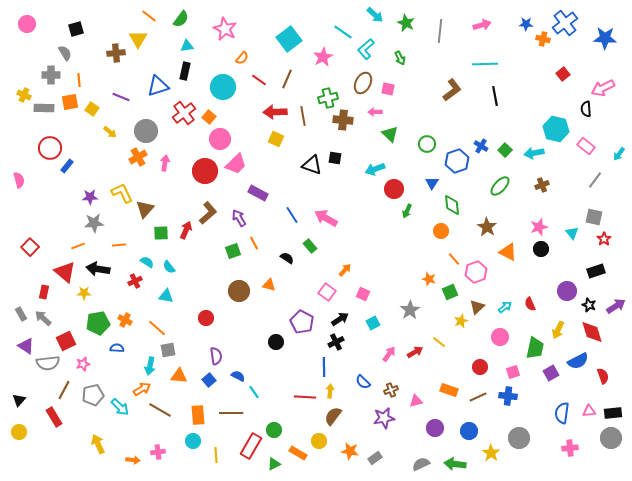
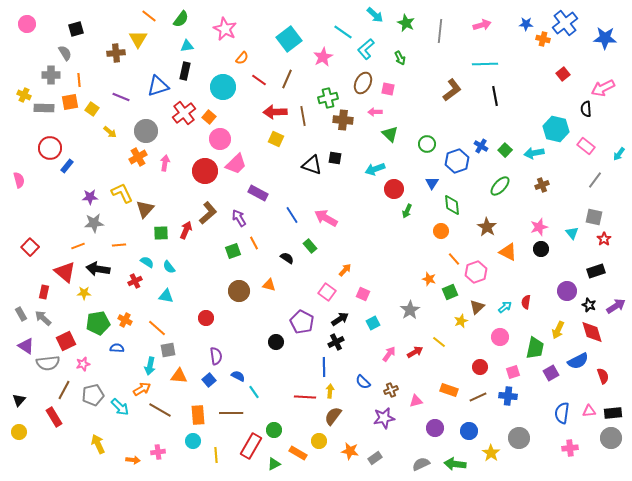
red semicircle at (530, 304): moved 4 px left, 2 px up; rotated 32 degrees clockwise
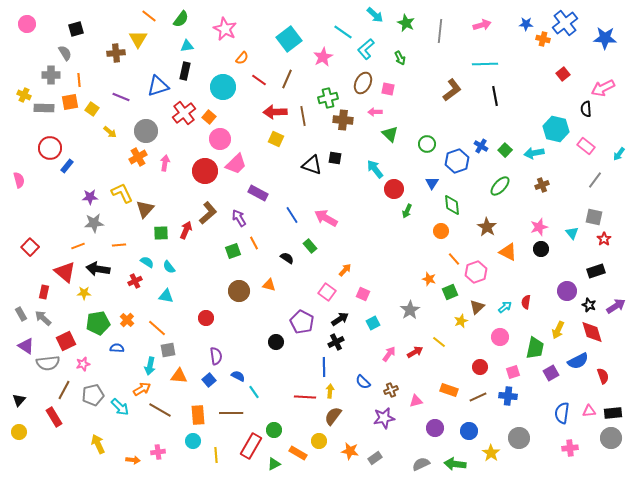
cyan arrow at (375, 169): rotated 72 degrees clockwise
orange cross at (125, 320): moved 2 px right; rotated 16 degrees clockwise
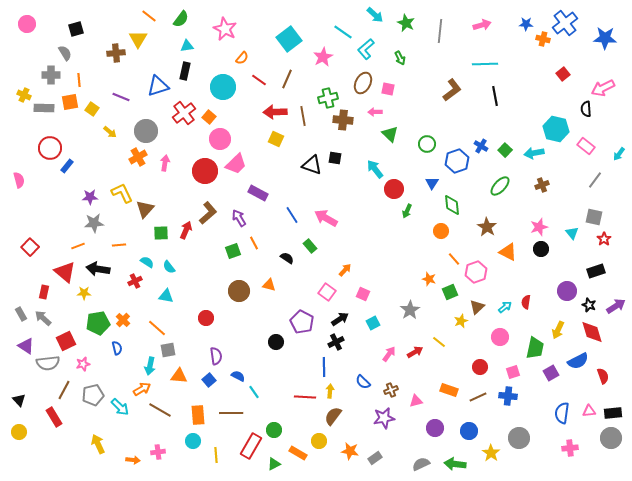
orange cross at (127, 320): moved 4 px left
blue semicircle at (117, 348): rotated 72 degrees clockwise
black triangle at (19, 400): rotated 24 degrees counterclockwise
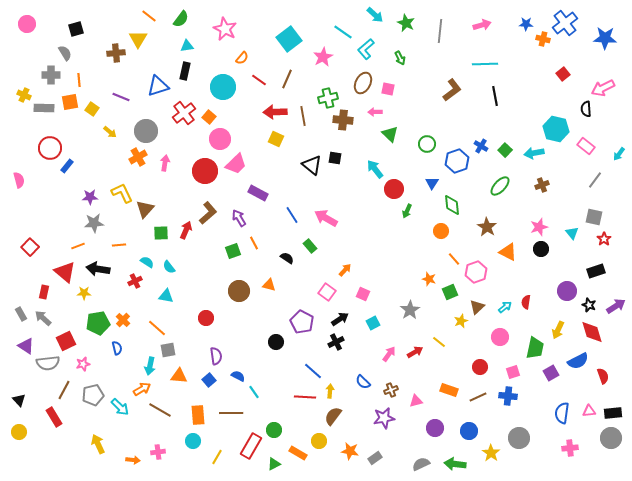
black triangle at (312, 165): rotated 20 degrees clockwise
blue line at (324, 367): moved 11 px left, 4 px down; rotated 48 degrees counterclockwise
yellow line at (216, 455): moved 1 px right, 2 px down; rotated 35 degrees clockwise
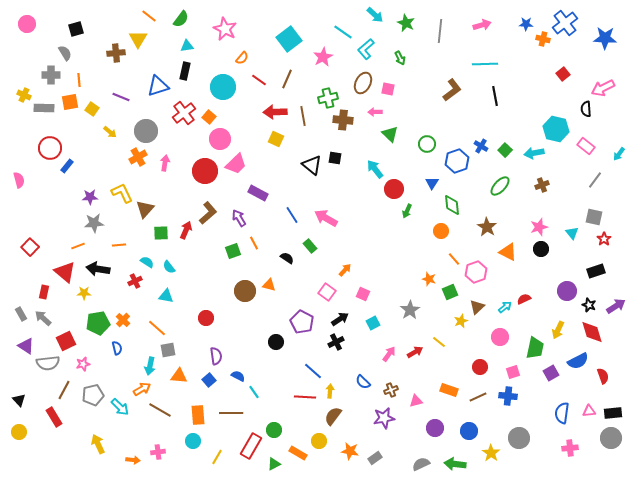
brown circle at (239, 291): moved 6 px right
red semicircle at (526, 302): moved 2 px left, 3 px up; rotated 56 degrees clockwise
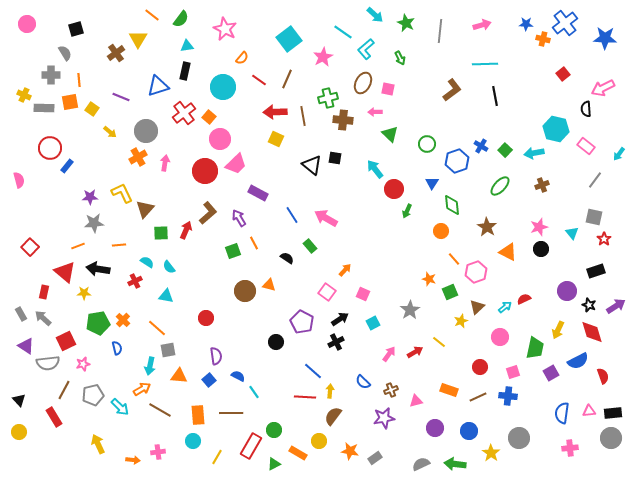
orange line at (149, 16): moved 3 px right, 1 px up
brown cross at (116, 53): rotated 30 degrees counterclockwise
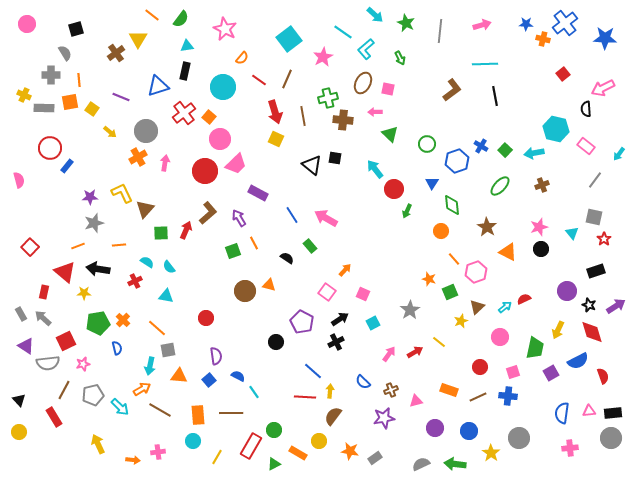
red arrow at (275, 112): rotated 105 degrees counterclockwise
gray star at (94, 223): rotated 12 degrees counterclockwise
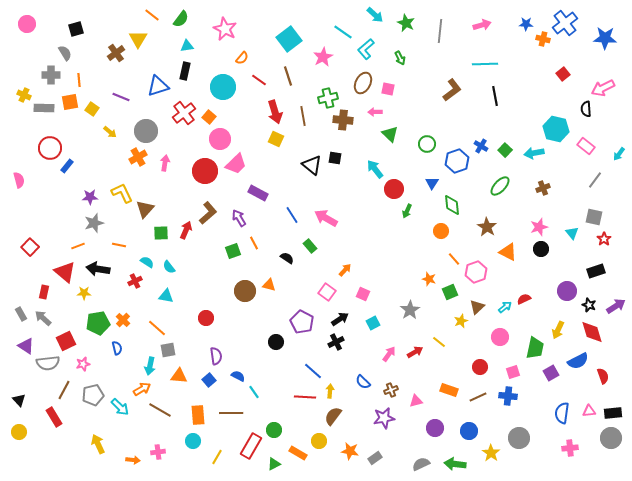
brown line at (287, 79): moved 1 px right, 3 px up; rotated 42 degrees counterclockwise
brown cross at (542, 185): moved 1 px right, 3 px down
orange line at (119, 245): rotated 16 degrees clockwise
